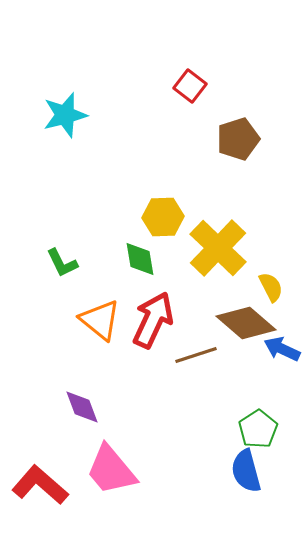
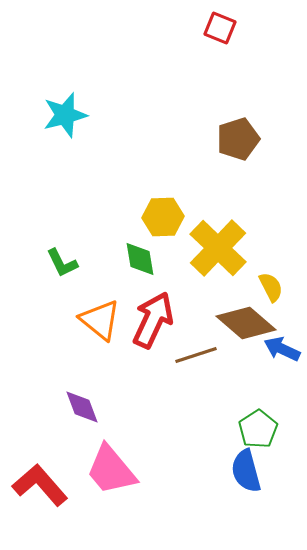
red square: moved 30 px right, 58 px up; rotated 16 degrees counterclockwise
red L-shape: rotated 8 degrees clockwise
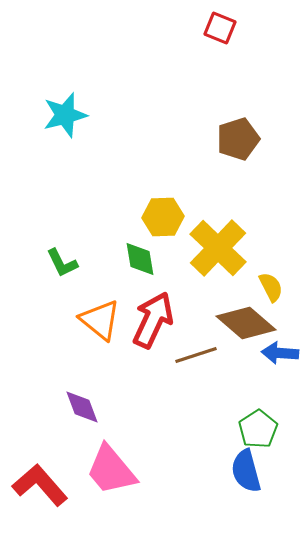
blue arrow: moved 2 px left, 4 px down; rotated 21 degrees counterclockwise
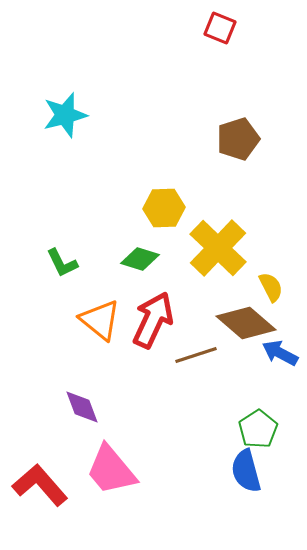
yellow hexagon: moved 1 px right, 9 px up
green diamond: rotated 63 degrees counterclockwise
blue arrow: rotated 24 degrees clockwise
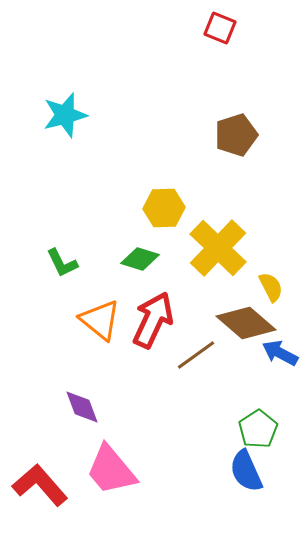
brown pentagon: moved 2 px left, 4 px up
brown line: rotated 18 degrees counterclockwise
blue semicircle: rotated 9 degrees counterclockwise
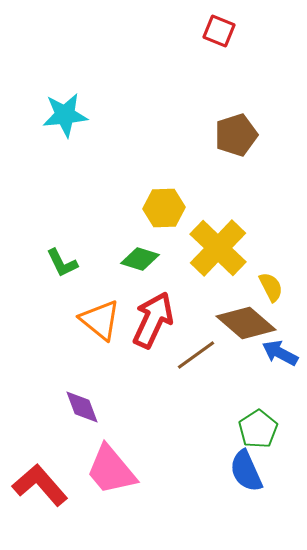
red square: moved 1 px left, 3 px down
cyan star: rotated 9 degrees clockwise
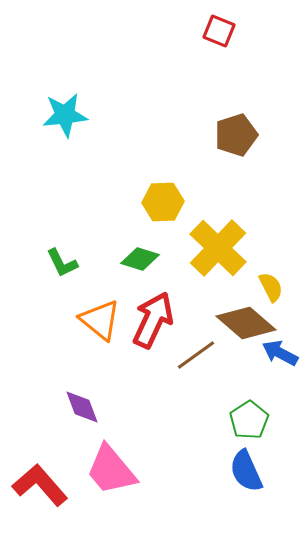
yellow hexagon: moved 1 px left, 6 px up
green pentagon: moved 9 px left, 9 px up
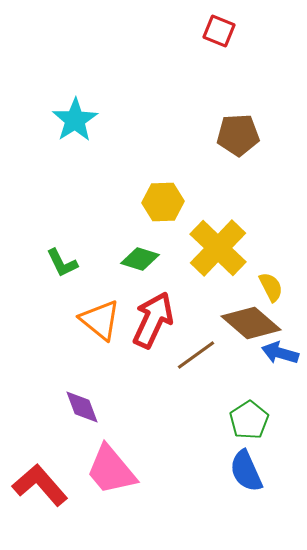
cyan star: moved 10 px right, 5 px down; rotated 27 degrees counterclockwise
brown pentagon: moved 2 px right; rotated 15 degrees clockwise
brown diamond: moved 5 px right
blue arrow: rotated 12 degrees counterclockwise
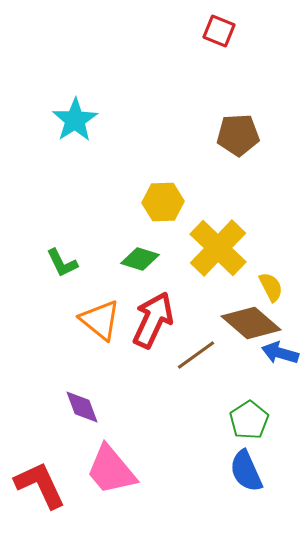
red L-shape: rotated 16 degrees clockwise
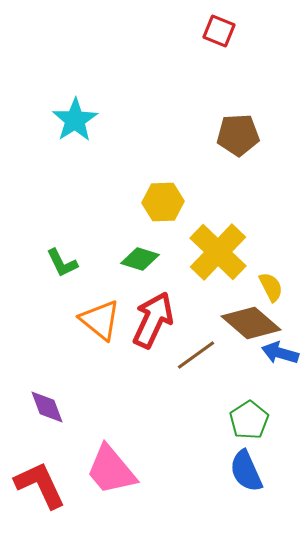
yellow cross: moved 4 px down
purple diamond: moved 35 px left
